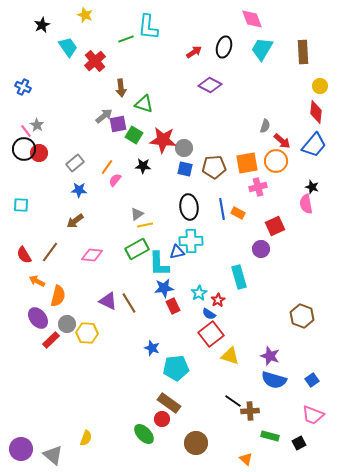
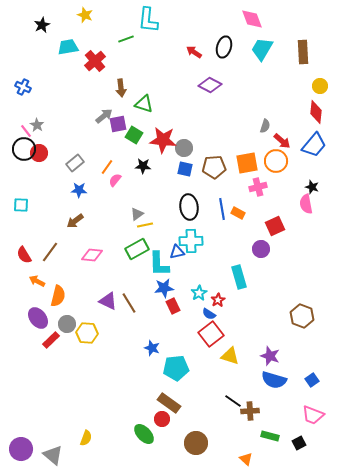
cyan L-shape at (148, 27): moved 7 px up
cyan trapezoid at (68, 47): rotated 65 degrees counterclockwise
red arrow at (194, 52): rotated 112 degrees counterclockwise
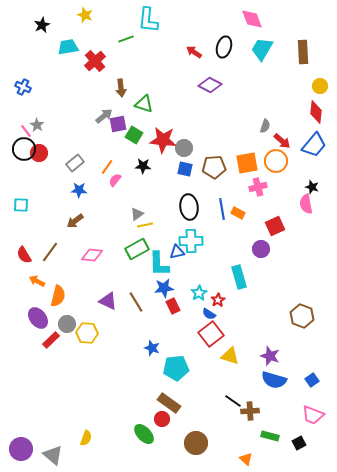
brown line at (129, 303): moved 7 px right, 1 px up
